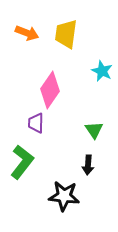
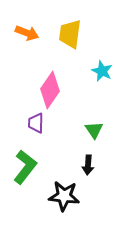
yellow trapezoid: moved 4 px right
green L-shape: moved 3 px right, 5 px down
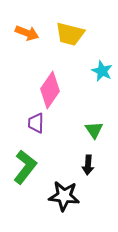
yellow trapezoid: rotated 84 degrees counterclockwise
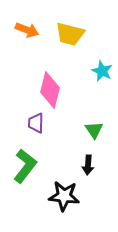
orange arrow: moved 3 px up
pink diamond: rotated 21 degrees counterclockwise
green L-shape: moved 1 px up
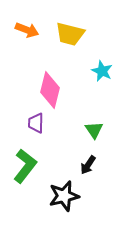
black arrow: rotated 30 degrees clockwise
black star: rotated 20 degrees counterclockwise
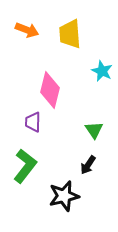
yellow trapezoid: rotated 72 degrees clockwise
purple trapezoid: moved 3 px left, 1 px up
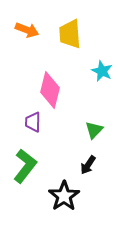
green triangle: rotated 18 degrees clockwise
black star: rotated 20 degrees counterclockwise
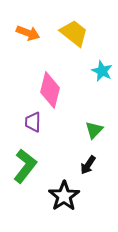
orange arrow: moved 1 px right, 3 px down
yellow trapezoid: moved 4 px right, 1 px up; rotated 132 degrees clockwise
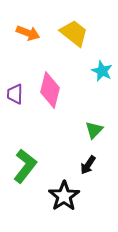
purple trapezoid: moved 18 px left, 28 px up
